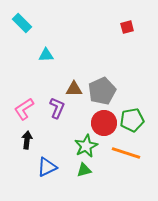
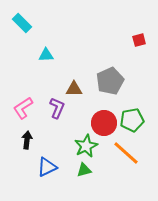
red square: moved 12 px right, 13 px down
gray pentagon: moved 8 px right, 10 px up
pink L-shape: moved 1 px left, 1 px up
orange line: rotated 24 degrees clockwise
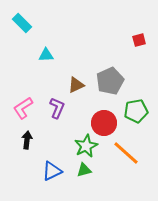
brown triangle: moved 2 px right, 4 px up; rotated 24 degrees counterclockwise
green pentagon: moved 4 px right, 9 px up
blue triangle: moved 5 px right, 4 px down
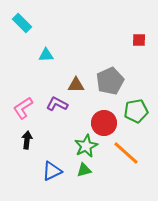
red square: rotated 16 degrees clockwise
brown triangle: rotated 24 degrees clockwise
purple L-shape: moved 4 px up; rotated 85 degrees counterclockwise
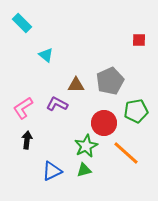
cyan triangle: rotated 42 degrees clockwise
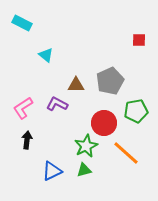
cyan rectangle: rotated 18 degrees counterclockwise
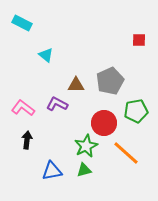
pink L-shape: rotated 70 degrees clockwise
blue triangle: rotated 15 degrees clockwise
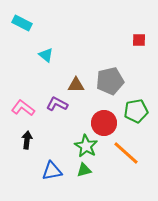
gray pentagon: rotated 12 degrees clockwise
green star: rotated 15 degrees counterclockwise
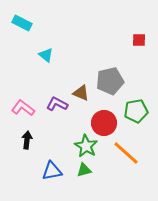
brown triangle: moved 5 px right, 8 px down; rotated 24 degrees clockwise
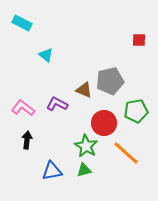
brown triangle: moved 3 px right, 3 px up
